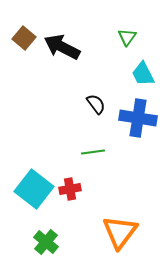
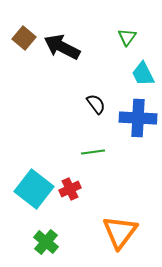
blue cross: rotated 6 degrees counterclockwise
red cross: rotated 15 degrees counterclockwise
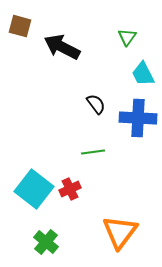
brown square: moved 4 px left, 12 px up; rotated 25 degrees counterclockwise
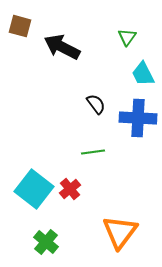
red cross: rotated 15 degrees counterclockwise
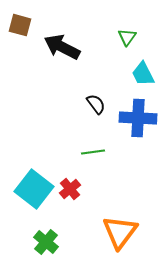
brown square: moved 1 px up
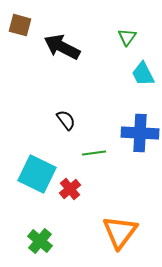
black semicircle: moved 30 px left, 16 px down
blue cross: moved 2 px right, 15 px down
green line: moved 1 px right, 1 px down
cyan square: moved 3 px right, 15 px up; rotated 12 degrees counterclockwise
green cross: moved 6 px left, 1 px up
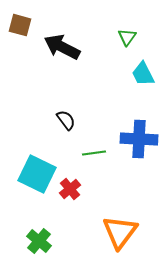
blue cross: moved 1 px left, 6 px down
green cross: moved 1 px left
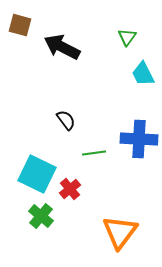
green cross: moved 2 px right, 25 px up
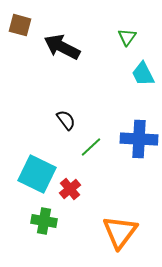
green line: moved 3 px left, 6 px up; rotated 35 degrees counterclockwise
green cross: moved 3 px right, 5 px down; rotated 30 degrees counterclockwise
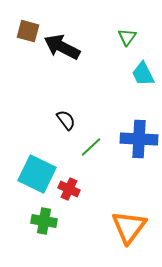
brown square: moved 8 px right, 6 px down
red cross: moved 1 px left; rotated 25 degrees counterclockwise
orange triangle: moved 9 px right, 5 px up
